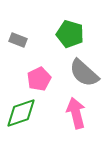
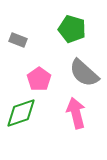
green pentagon: moved 2 px right, 5 px up
pink pentagon: rotated 10 degrees counterclockwise
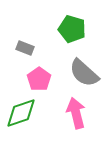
gray rectangle: moved 7 px right, 8 px down
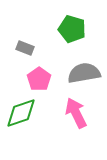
gray semicircle: rotated 128 degrees clockwise
pink arrow: rotated 12 degrees counterclockwise
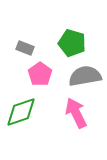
green pentagon: moved 14 px down
gray semicircle: moved 1 px right, 3 px down
pink pentagon: moved 1 px right, 5 px up
green diamond: moved 1 px up
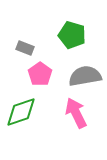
green pentagon: moved 8 px up
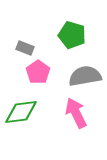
pink pentagon: moved 2 px left, 2 px up
green diamond: rotated 12 degrees clockwise
